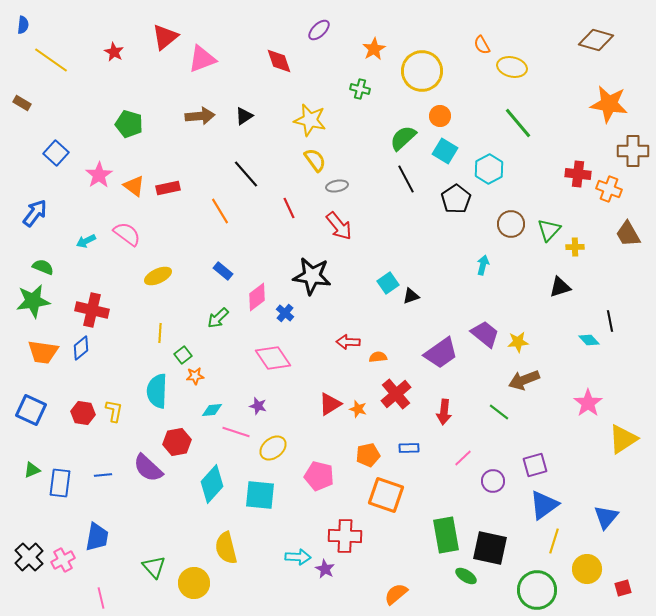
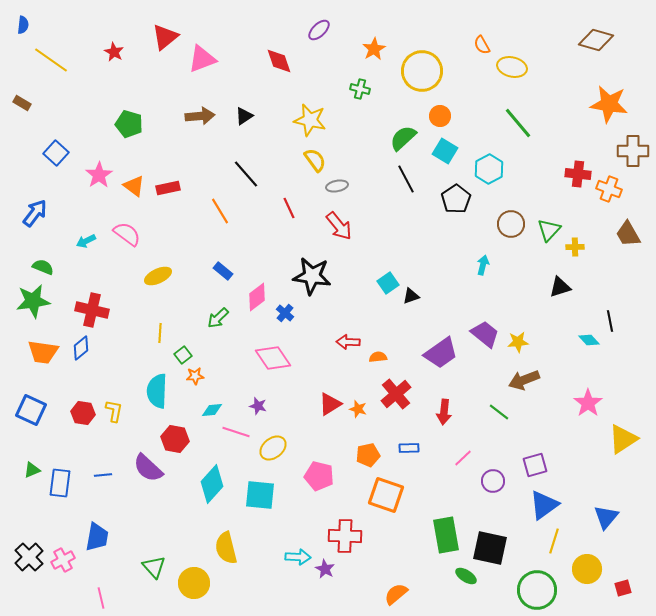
red hexagon at (177, 442): moved 2 px left, 3 px up; rotated 20 degrees clockwise
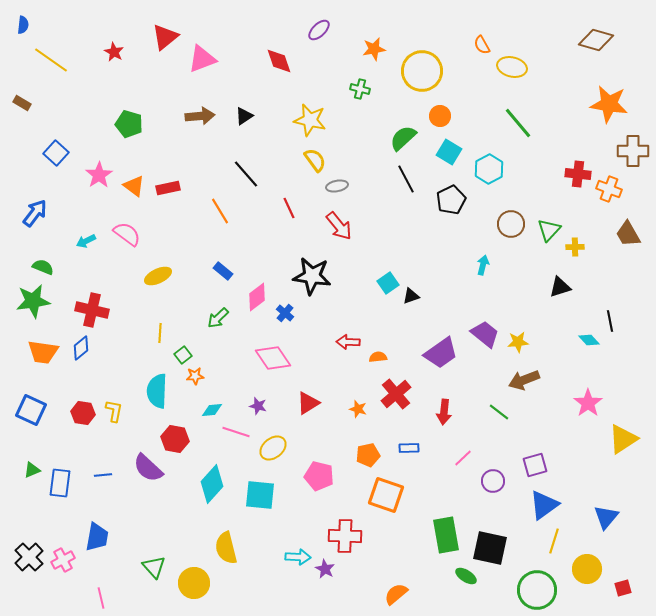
orange star at (374, 49): rotated 20 degrees clockwise
cyan square at (445, 151): moved 4 px right, 1 px down
black pentagon at (456, 199): moved 5 px left, 1 px down; rotated 8 degrees clockwise
red triangle at (330, 404): moved 22 px left, 1 px up
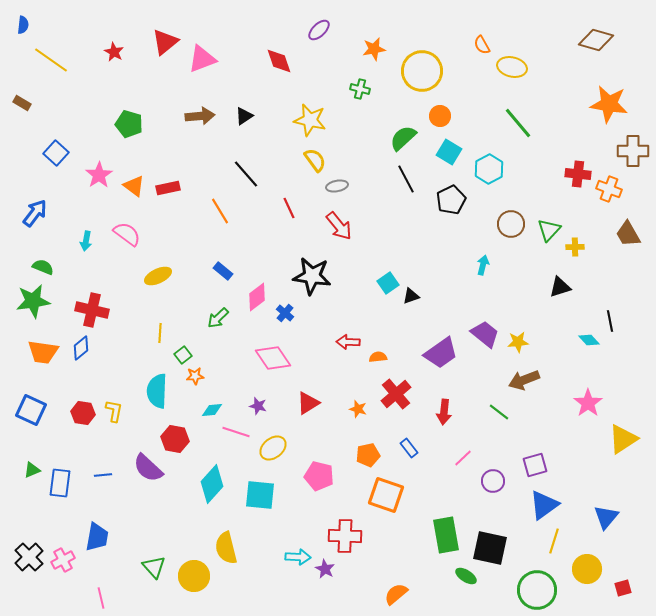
red triangle at (165, 37): moved 5 px down
cyan arrow at (86, 241): rotated 54 degrees counterclockwise
blue rectangle at (409, 448): rotated 54 degrees clockwise
yellow circle at (194, 583): moved 7 px up
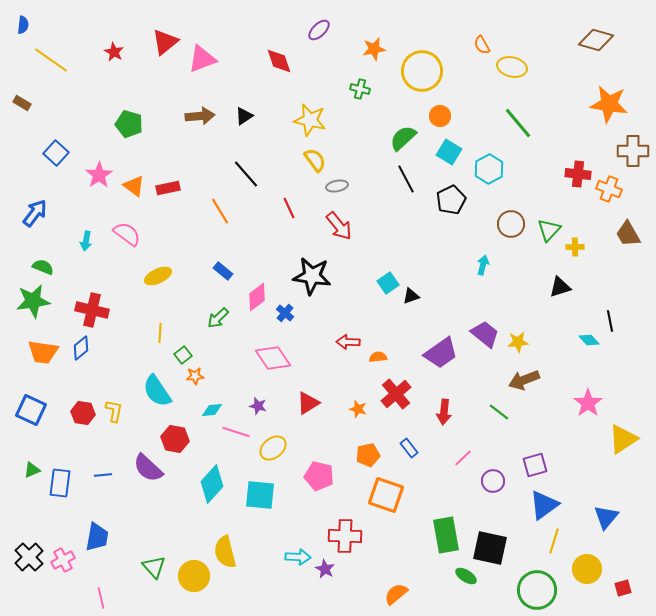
cyan semicircle at (157, 391): rotated 36 degrees counterclockwise
yellow semicircle at (226, 548): moved 1 px left, 4 px down
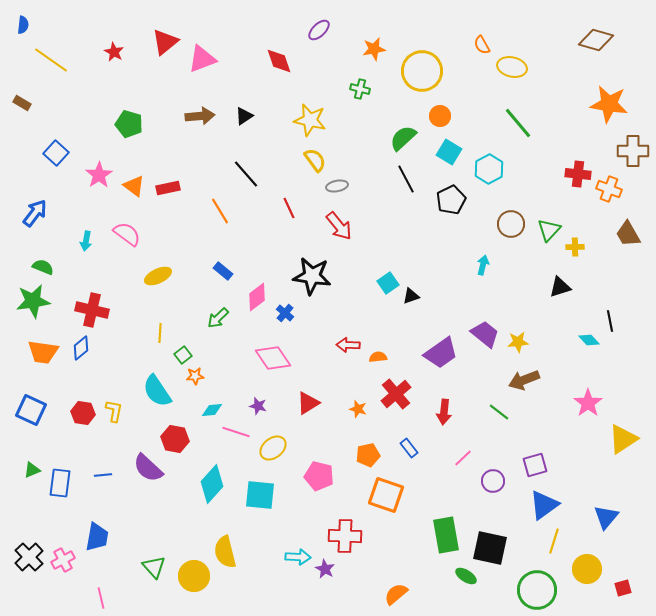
red arrow at (348, 342): moved 3 px down
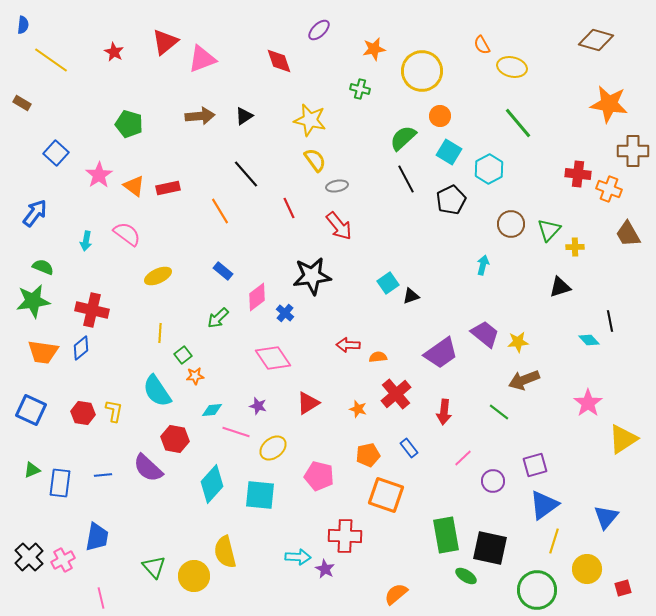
black star at (312, 276): rotated 15 degrees counterclockwise
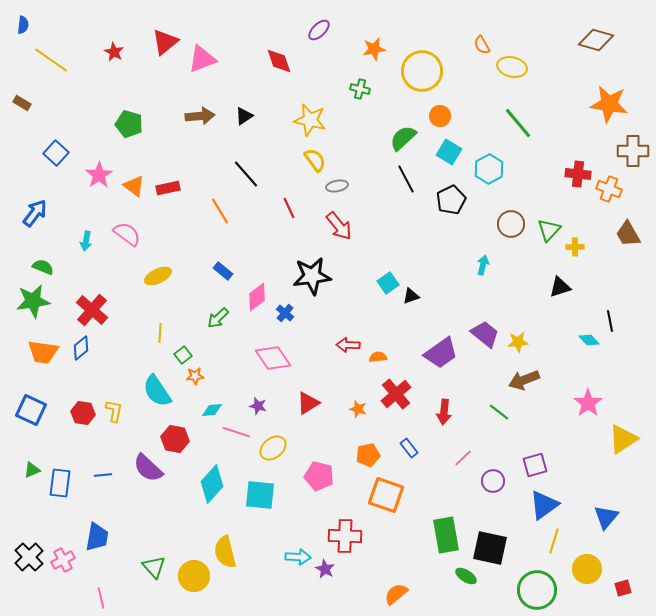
red cross at (92, 310): rotated 28 degrees clockwise
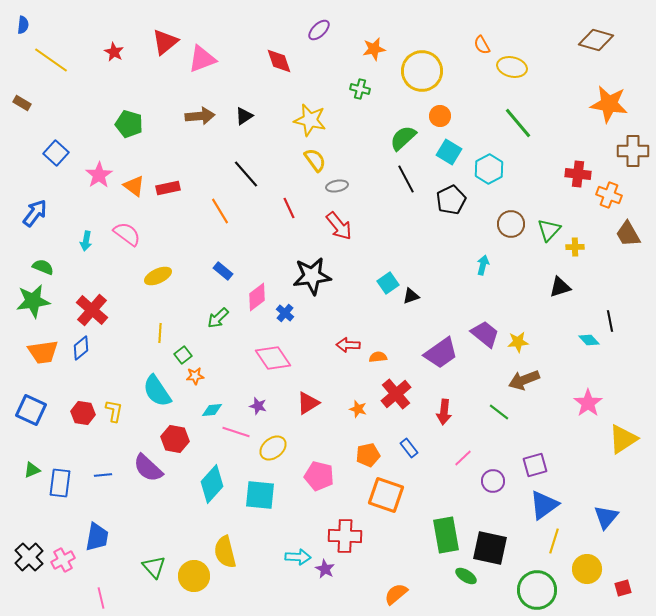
orange cross at (609, 189): moved 6 px down
orange trapezoid at (43, 352): rotated 16 degrees counterclockwise
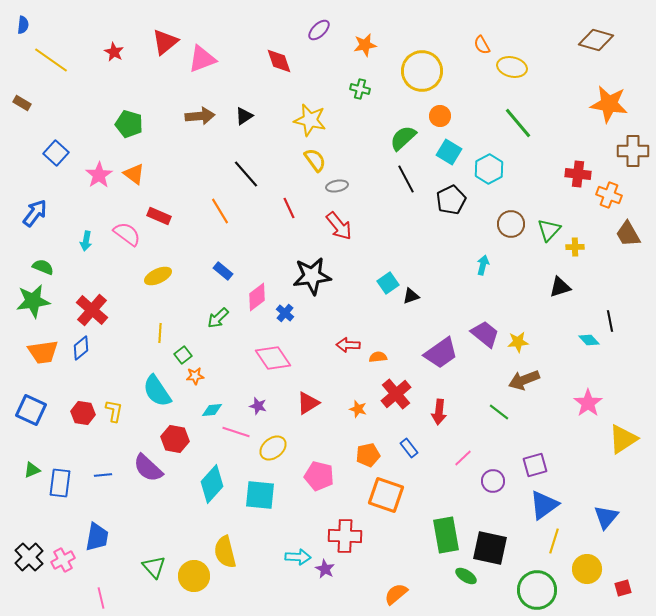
orange star at (374, 49): moved 9 px left, 4 px up
orange triangle at (134, 186): moved 12 px up
red rectangle at (168, 188): moved 9 px left, 28 px down; rotated 35 degrees clockwise
red arrow at (444, 412): moved 5 px left
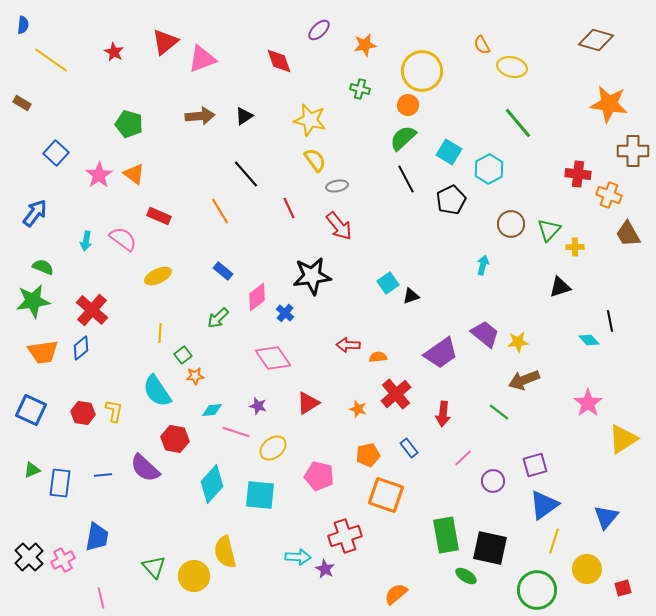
orange circle at (440, 116): moved 32 px left, 11 px up
pink semicircle at (127, 234): moved 4 px left, 5 px down
red arrow at (439, 412): moved 4 px right, 2 px down
purple semicircle at (148, 468): moved 3 px left
red cross at (345, 536): rotated 20 degrees counterclockwise
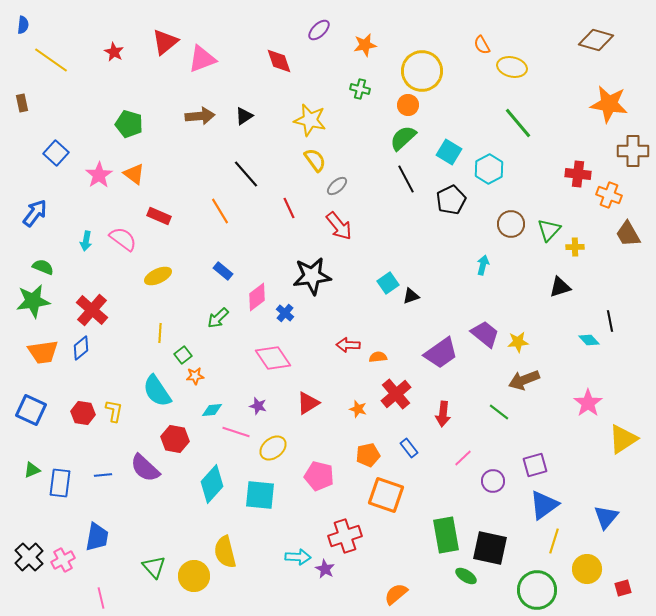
brown rectangle at (22, 103): rotated 48 degrees clockwise
gray ellipse at (337, 186): rotated 30 degrees counterclockwise
